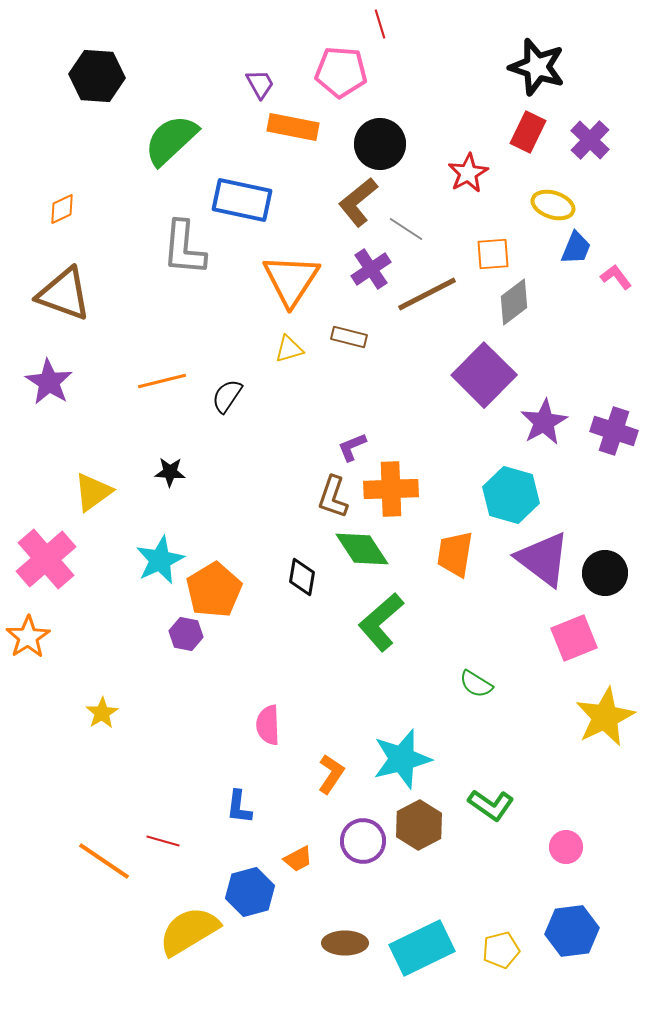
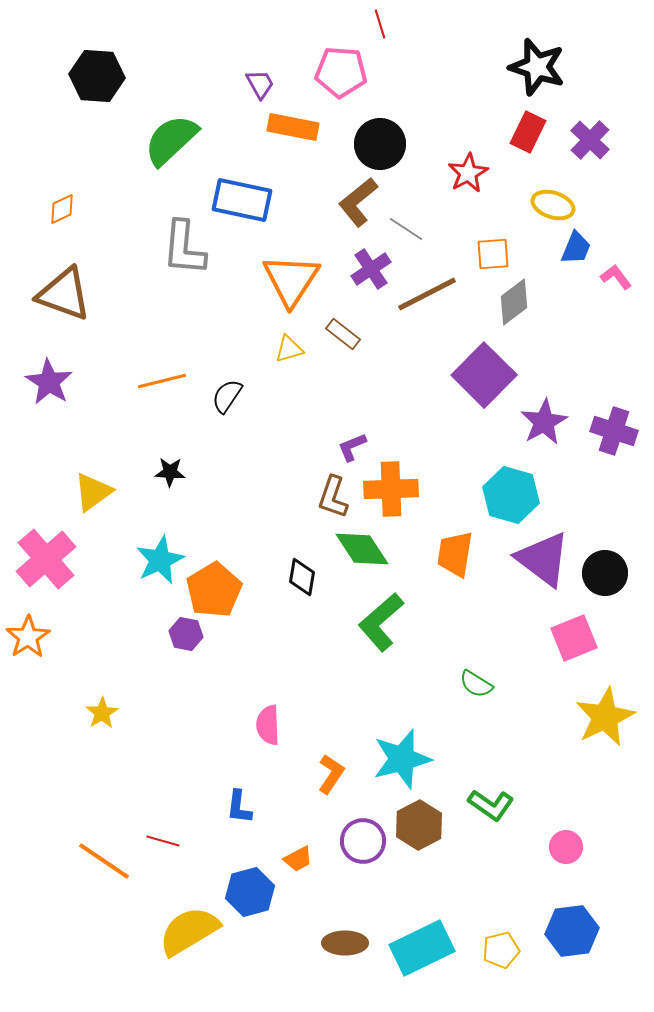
brown rectangle at (349, 337): moved 6 px left, 3 px up; rotated 24 degrees clockwise
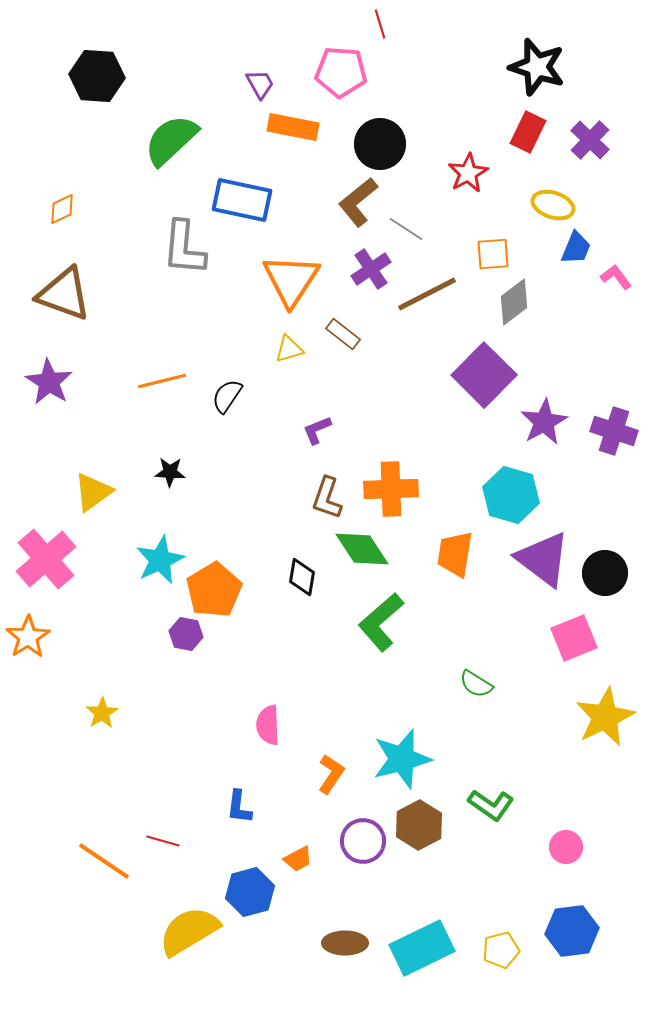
purple L-shape at (352, 447): moved 35 px left, 17 px up
brown L-shape at (333, 497): moved 6 px left, 1 px down
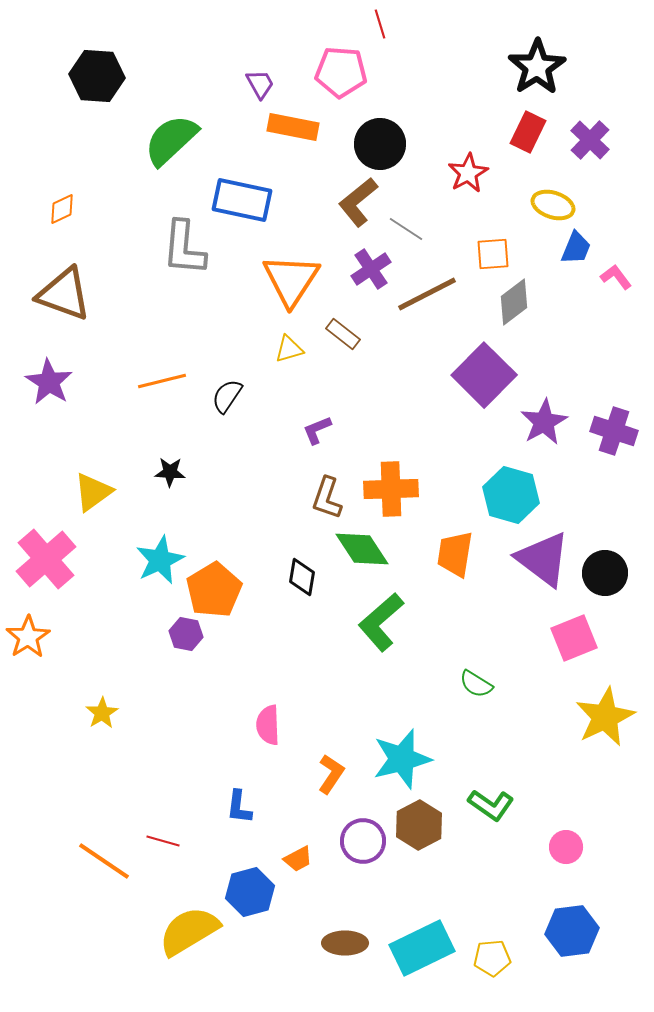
black star at (537, 67): rotated 22 degrees clockwise
yellow pentagon at (501, 950): moved 9 px left, 8 px down; rotated 9 degrees clockwise
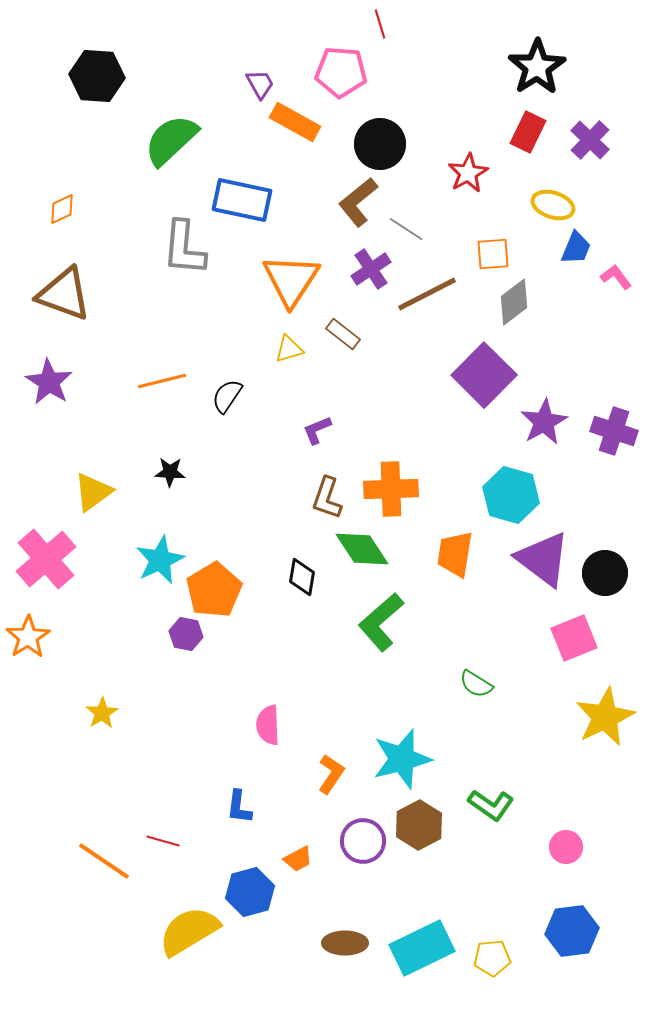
orange rectangle at (293, 127): moved 2 px right, 5 px up; rotated 18 degrees clockwise
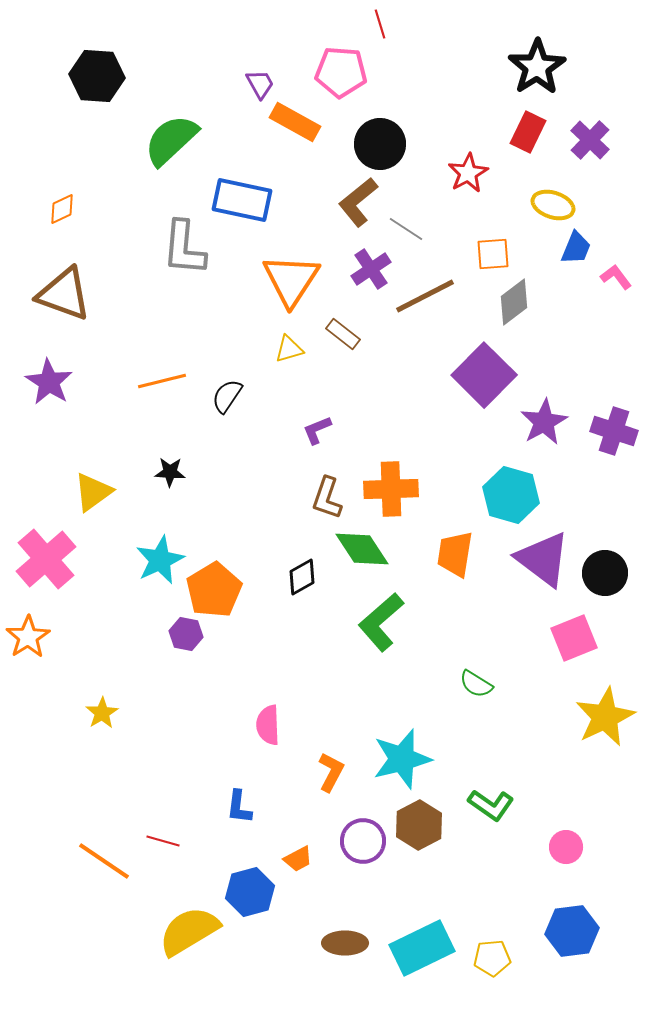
brown line at (427, 294): moved 2 px left, 2 px down
black diamond at (302, 577): rotated 51 degrees clockwise
orange L-shape at (331, 774): moved 2 px up; rotated 6 degrees counterclockwise
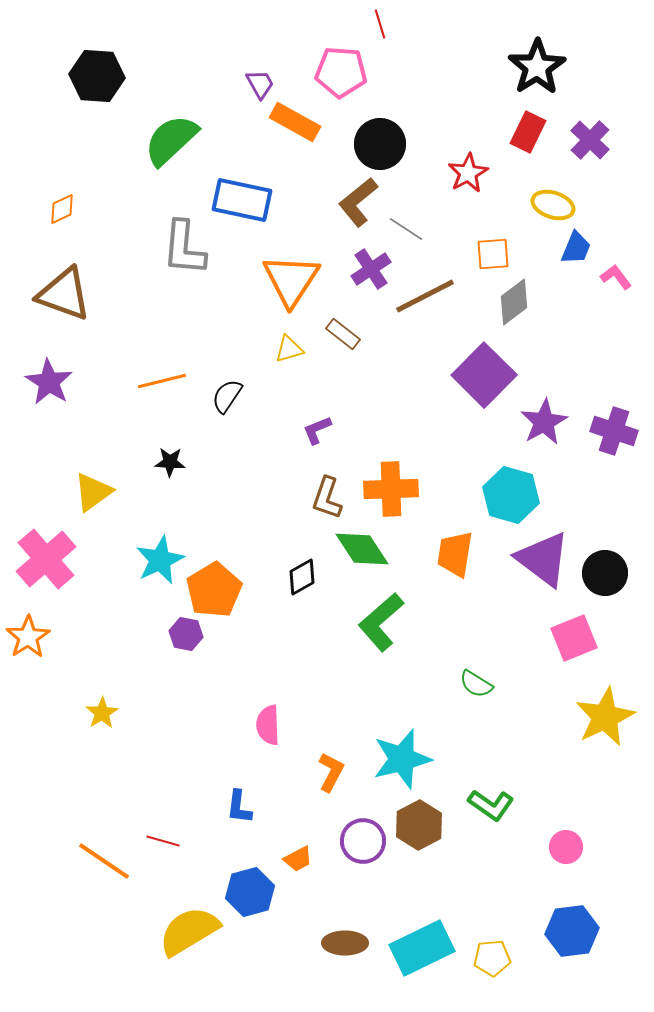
black star at (170, 472): moved 10 px up
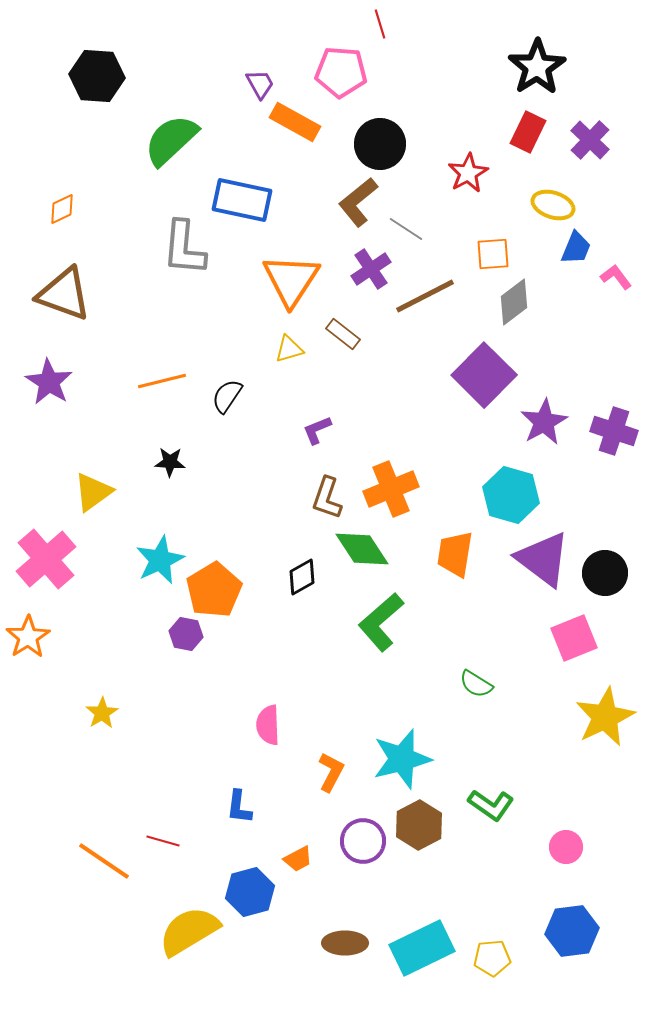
orange cross at (391, 489): rotated 20 degrees counterclockwise
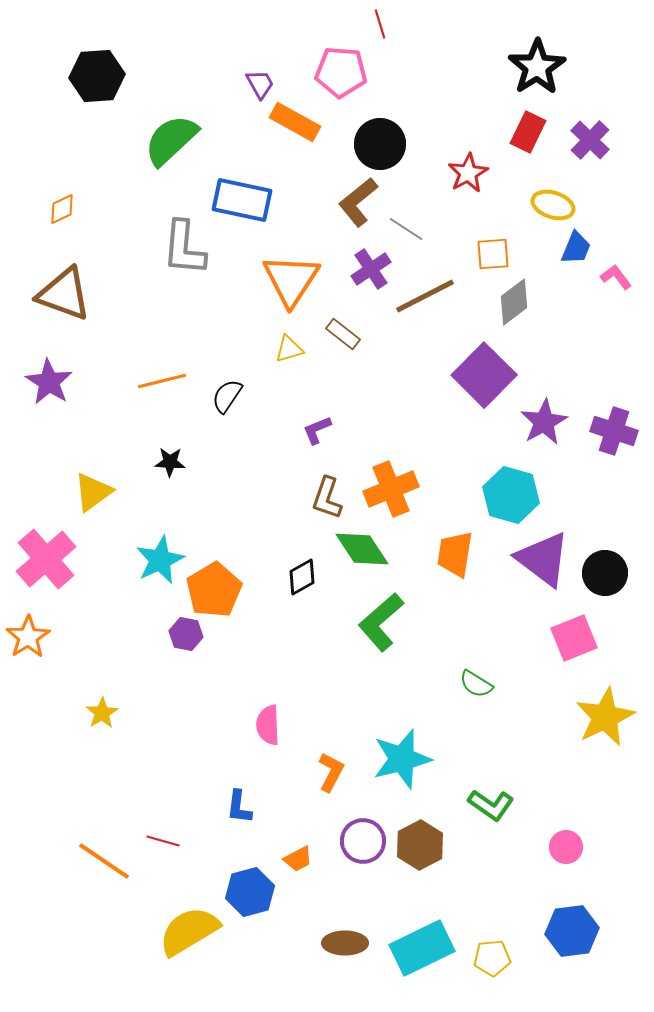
black hexagon at (97, 76): rotated 8 degrees counterclockwise
brown hexagon at (419, 825): moved 1 px right, 20 px down
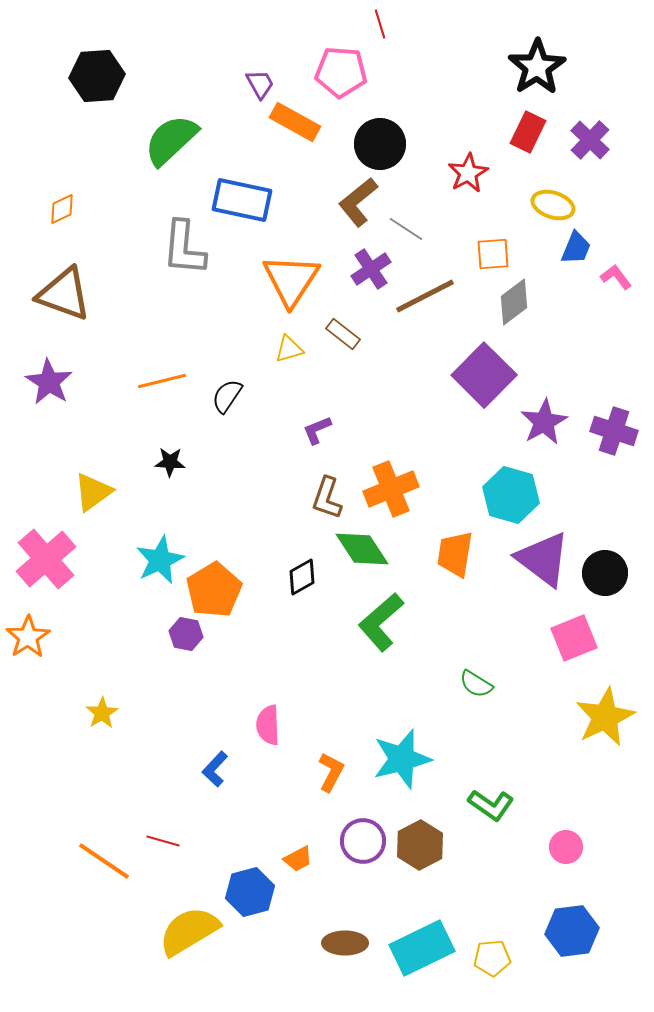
blue L-shape at (239, 807): moved 24 px left, 38 px up; rotated 36 degrees clockwise
